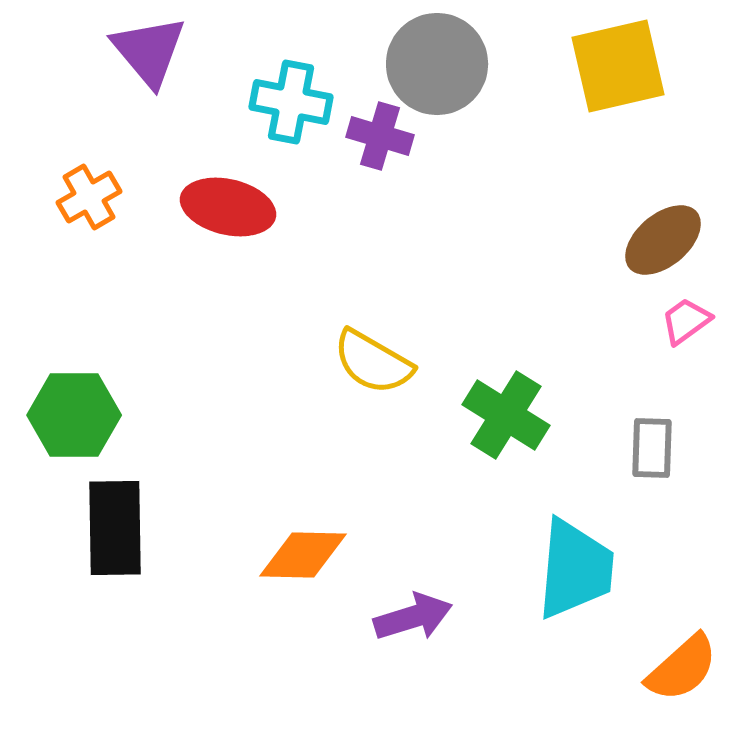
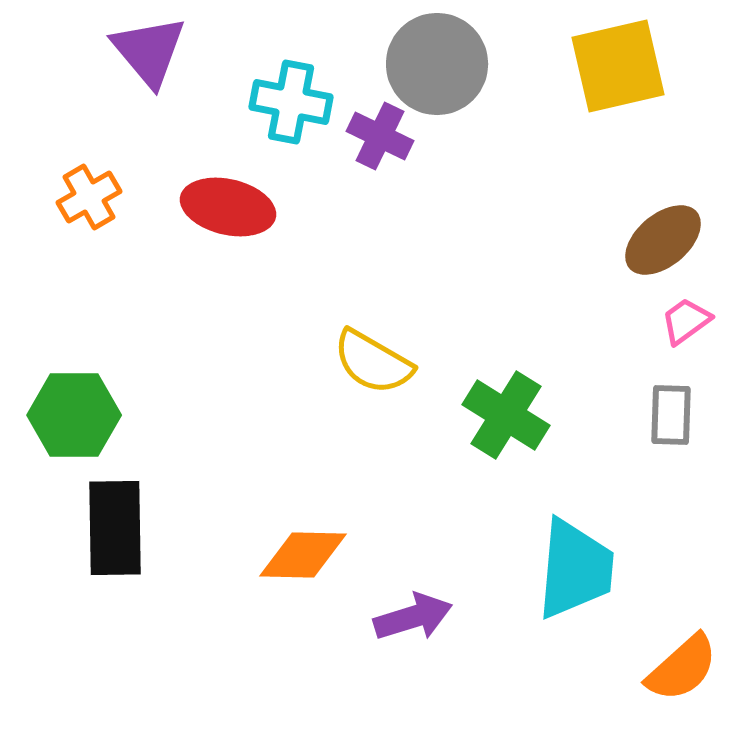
purple cross: rotated 10 degrees clockwise
gray rectangle: moved 19 px right, 33 px up
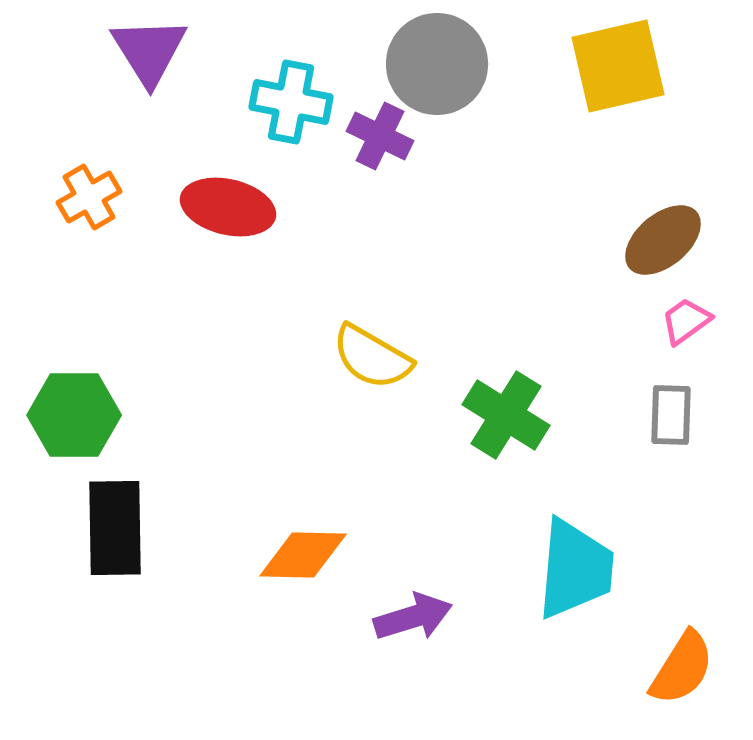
purple triangle: rotated 8 degrees clockwise
yellow semicircle: moved 1 px left, 5 px up
orange semicircle: rotated 16 degrees counterclockwise
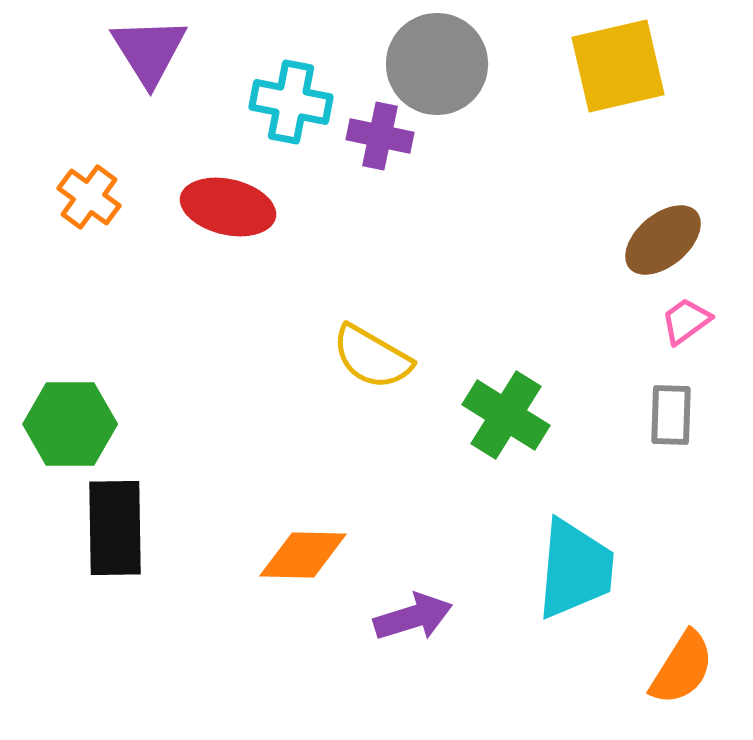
purple cross: rotated 14 degrees counterclockwise
orange cross: rotated 24 degrees counterclockwise
green hexagon: moved 4 px left, 9 px down
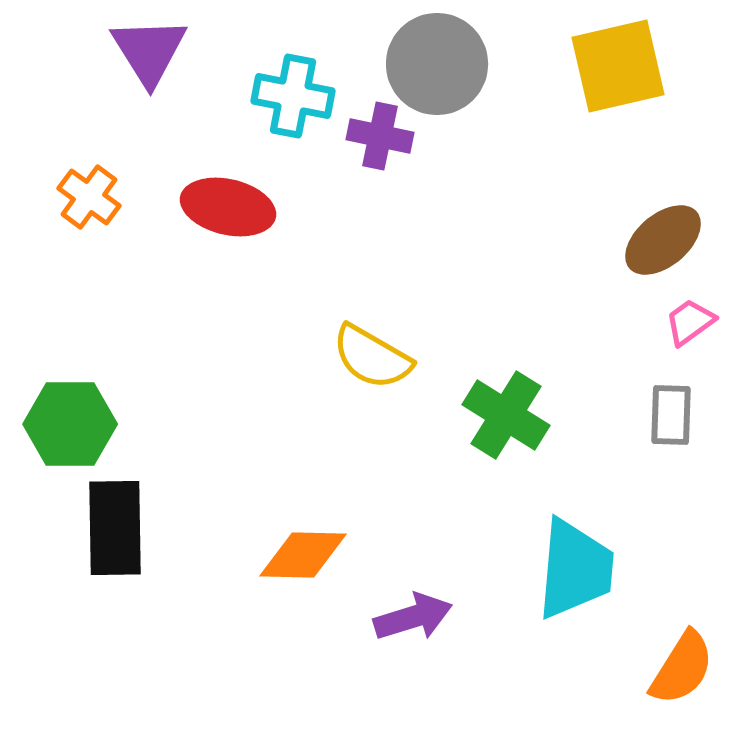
cyan cross: moved 2 px right, 6 px up
pink trapezoid: moved 4 px right, 1 px down
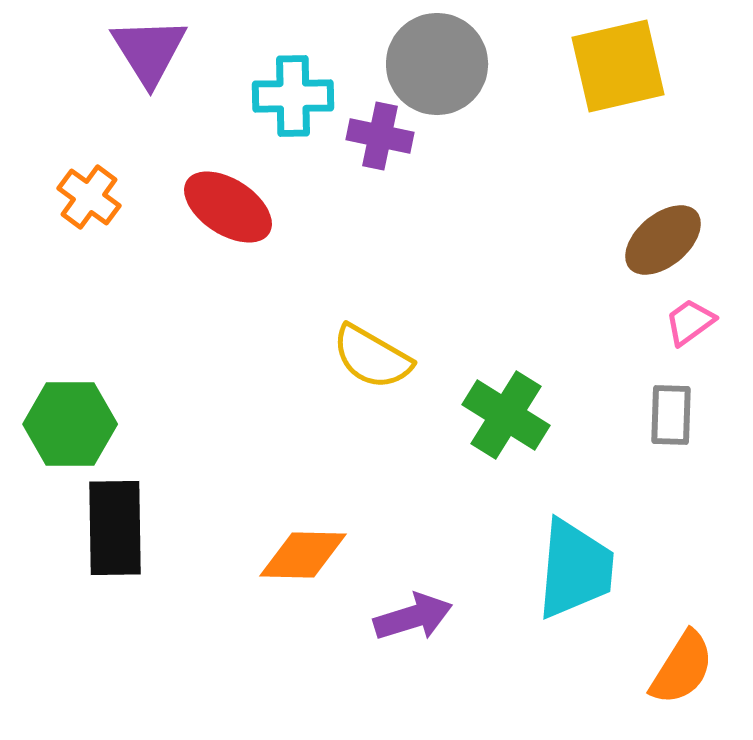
cyan cross: rotated 12 degrees counterclockwise
red ellipse: rotated 20 degrees clockwise
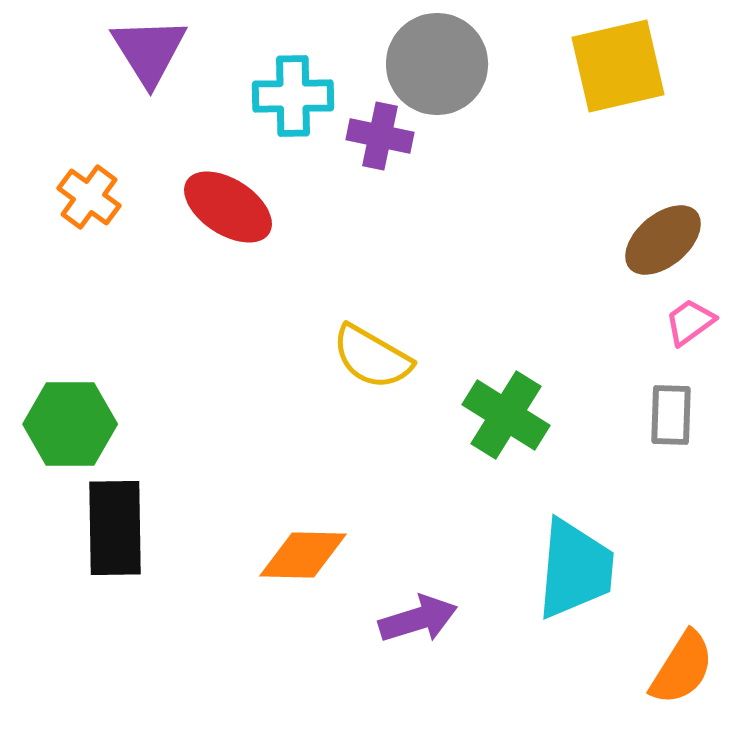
purple arrow: moved 5 px right, 2 px down
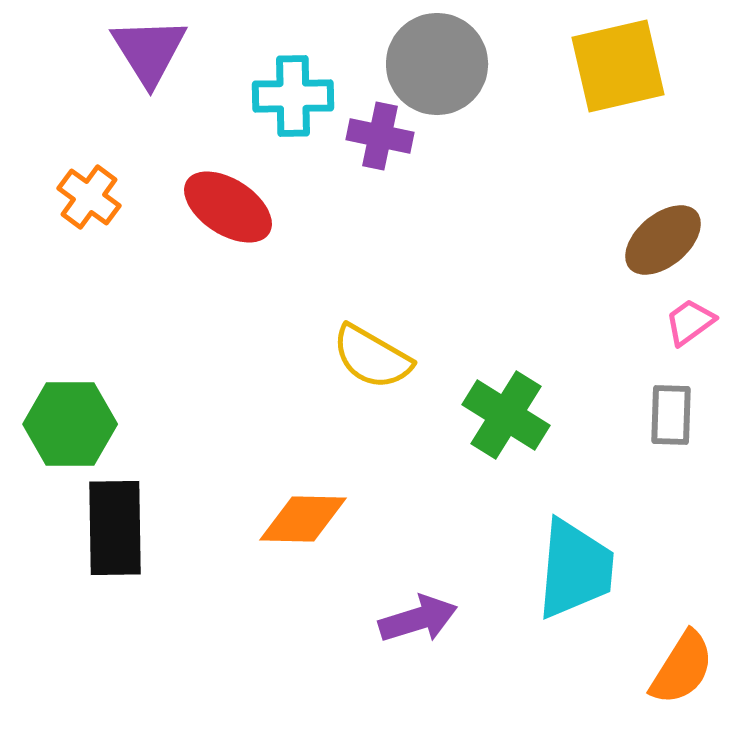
orange diamond: moved 36 px up
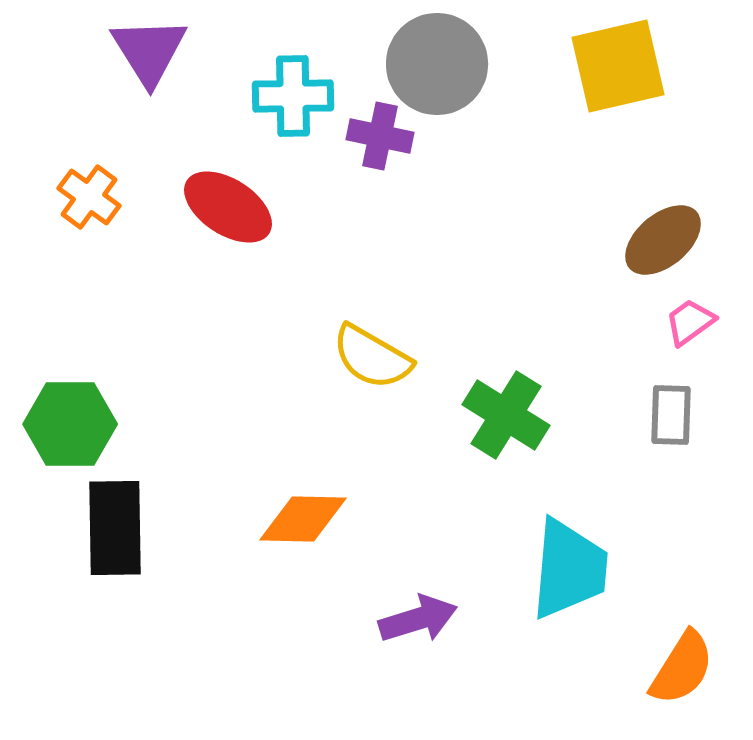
cyan trapezoid: moved 6 px left
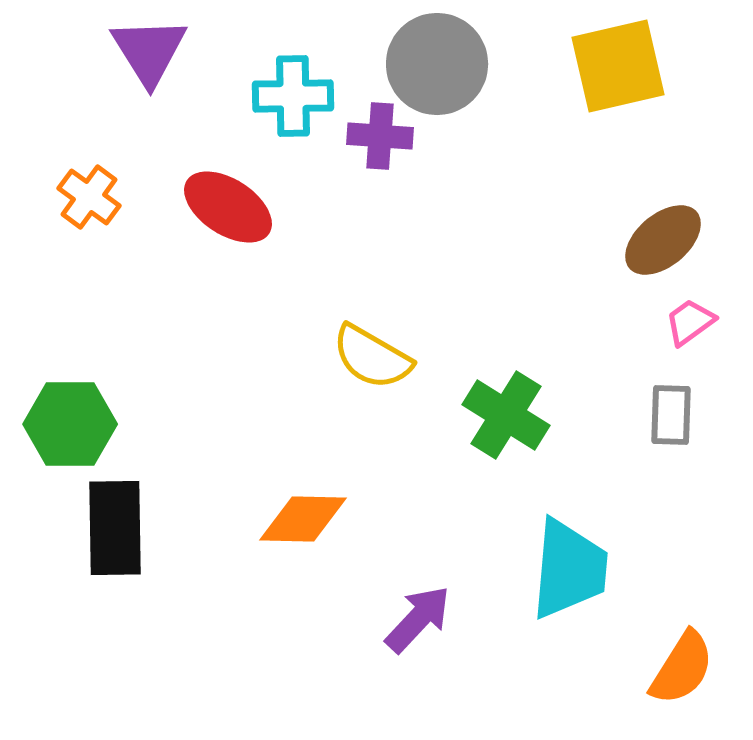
purple cross: rotated 8 degrees counterclockwise
purple arrow: rotated 30 degrees counterclockwise
